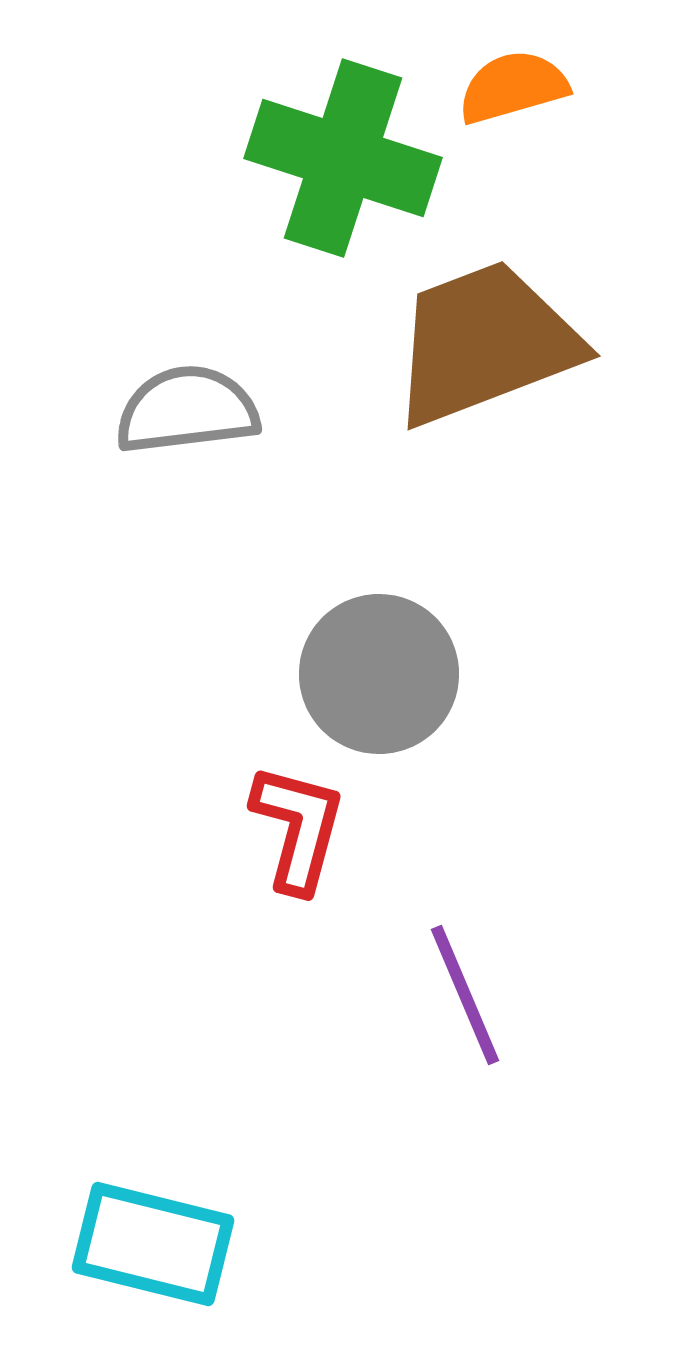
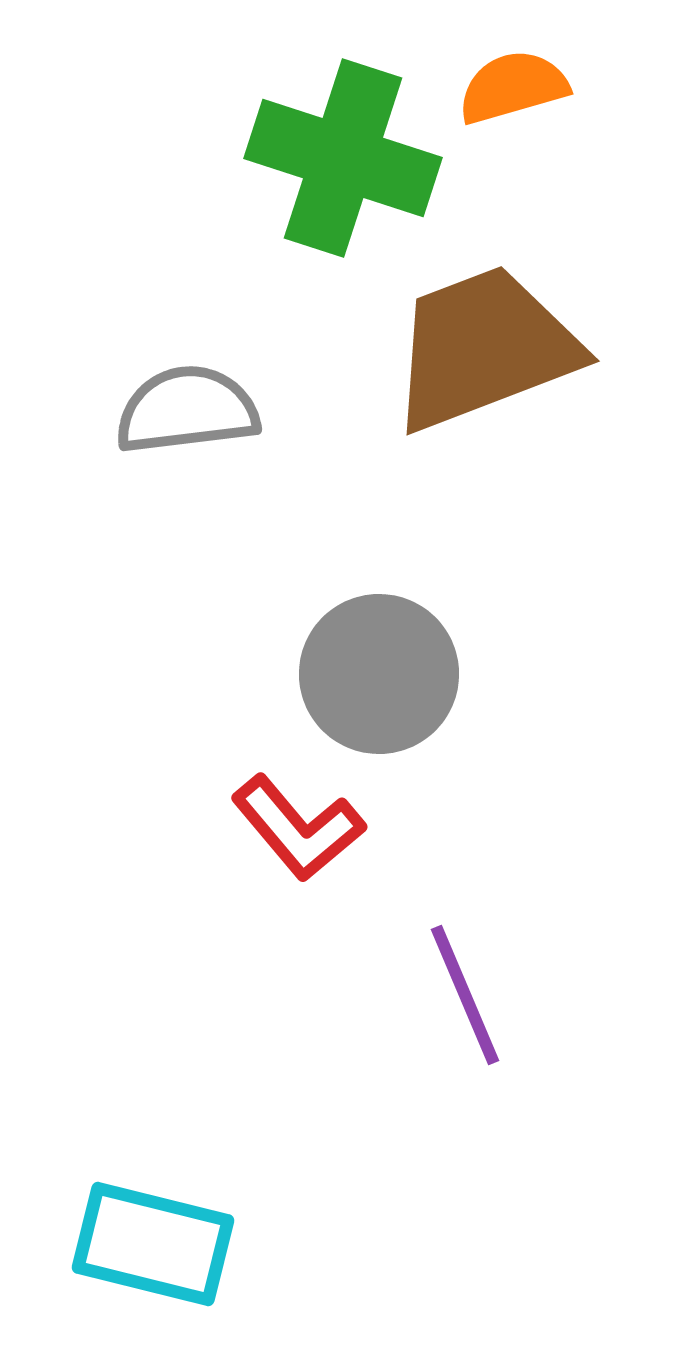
brown trapezoid: moved 1 px left, 5 px down
red L-shape: rotated 125 degrees clockwise
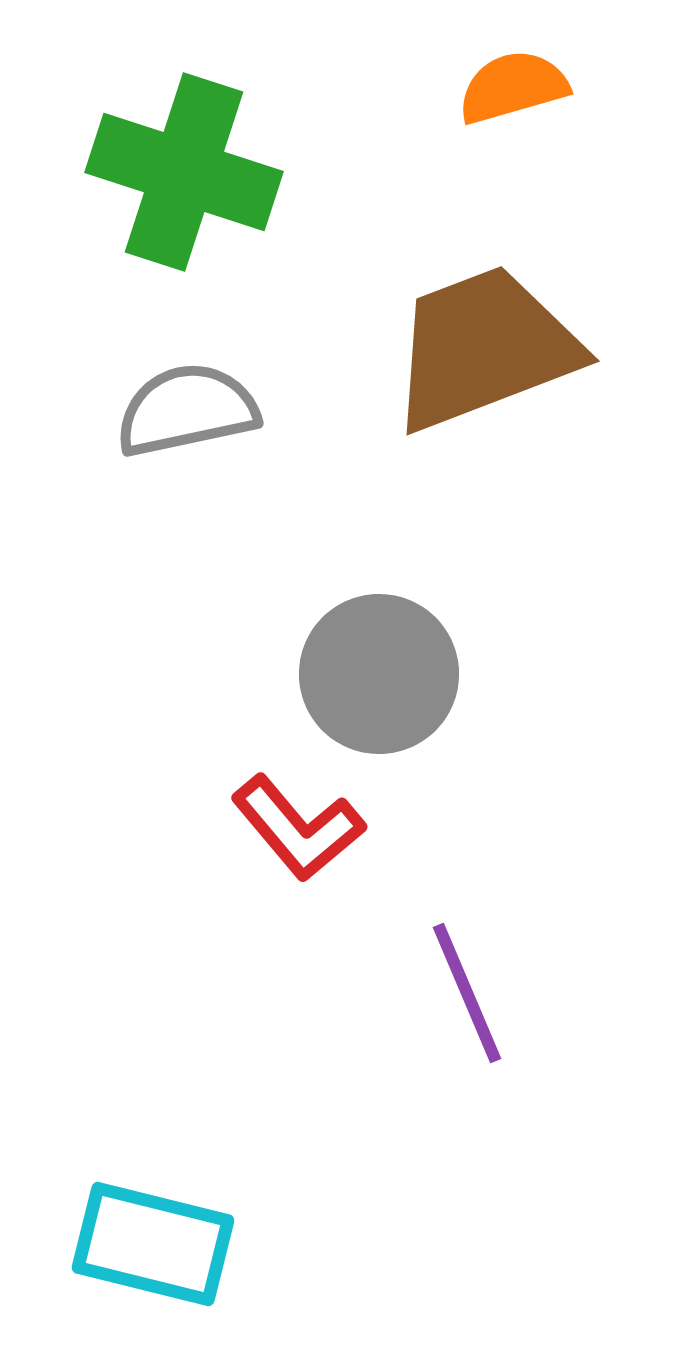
green cross: moved 159 px left, 14 px down
gray semicircle: rotated 5 degrees counterclockwise
purple line: moved 2 px right, 2 px up
